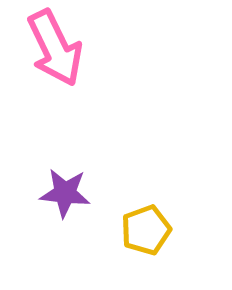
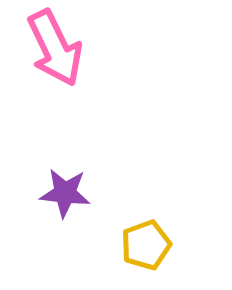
yellow pentagon: moved 15 px down
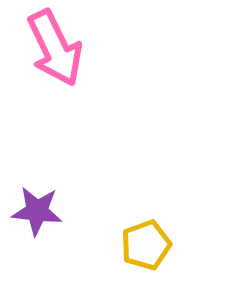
purple star: moved 28 px left, 18 px down
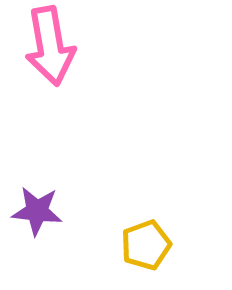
pink arrow: moved 5 px left, 2 px up; rotated 16 degrees clockwise
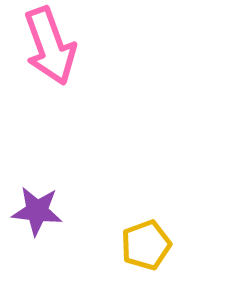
pink arrow: rotated 10 degrees counterclockwise
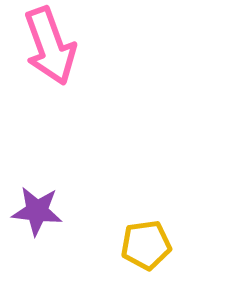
yellow pentagon: rotated 12 degrees clockwise
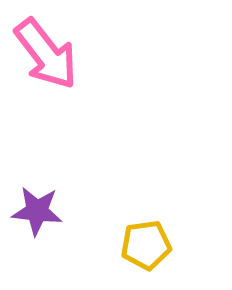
pink arrow: moved 4 px left, 8 px down; rotated 18 degrees counterclockwise
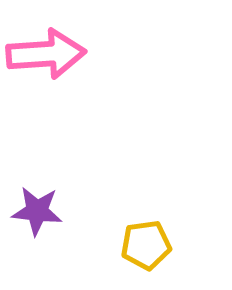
pink arrow: rotated 56 degrees counterclockwise
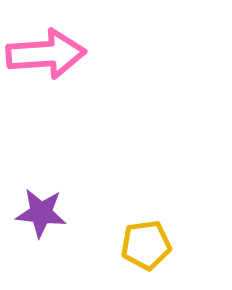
purple star: moved 4 px right, 2 px down
